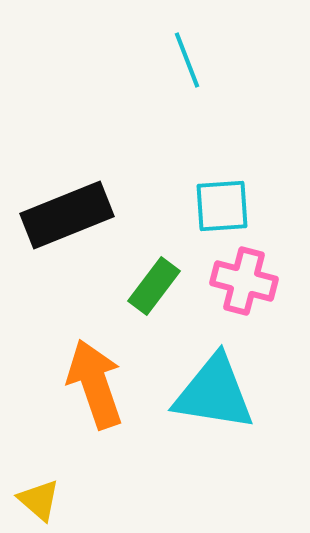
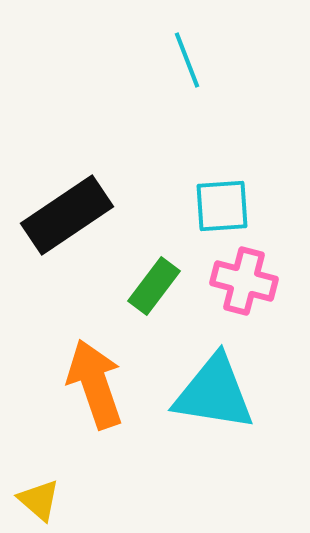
black rectangle: rotated 12 degrees counterclockwise
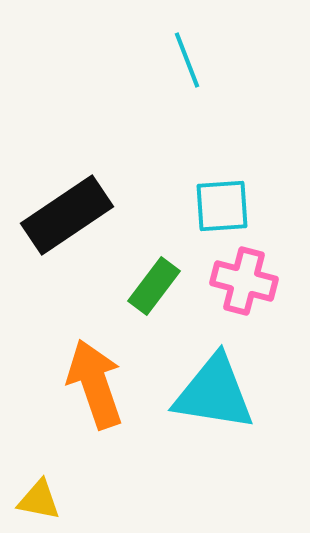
yellow triangle: rotated 30 degrees counterclockwise
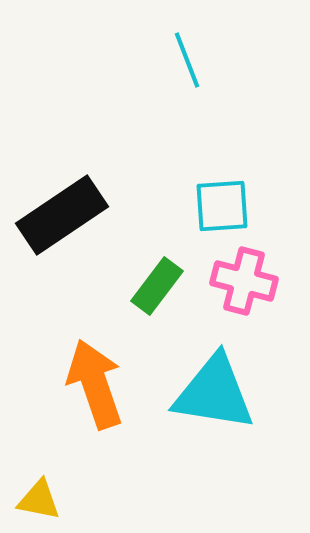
black rectangle: moved 5 px left
green rectangle: moved 3 px right
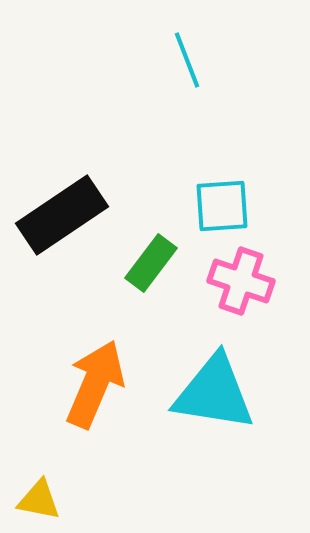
pink cross: moved 3 px left; rotated 4 degrees clockwise
green rectangle: moved 6 px left, 23 px up
orange arrow: rotated 42 degrees clockwise
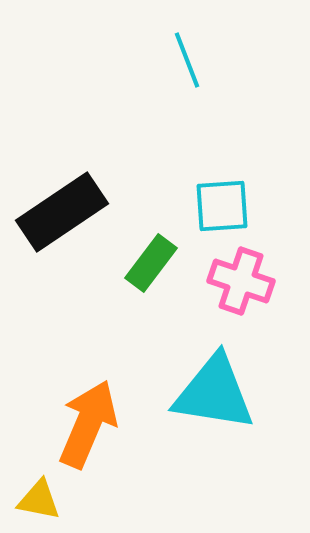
black rectangle: moved 3 px up
orange arrow: moved 7 px left, 40 px down
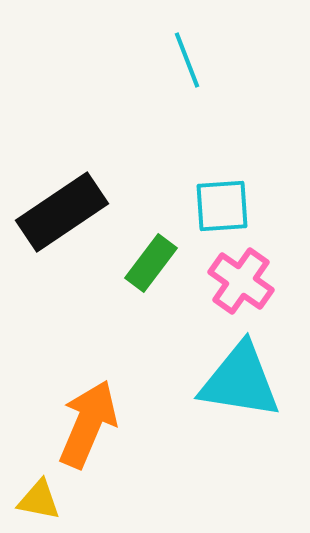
pink cross: rotated 16 degrees clockwise
cyan triangle: moved 26 px right, 12 px up
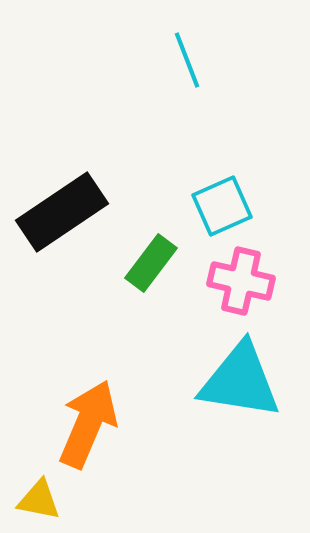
cyan square: rotated 20 degrees counterclockwise
pink cross: rotated 22 degrees counterclockwise
